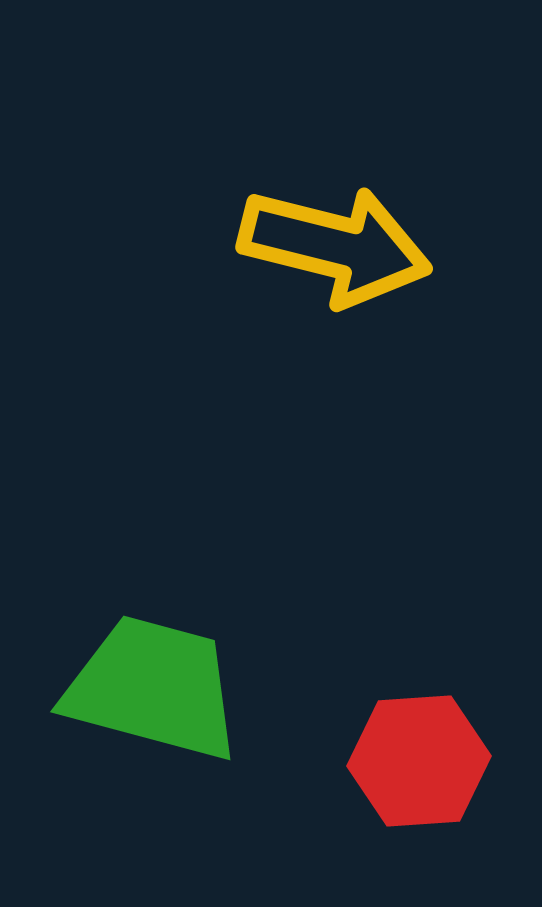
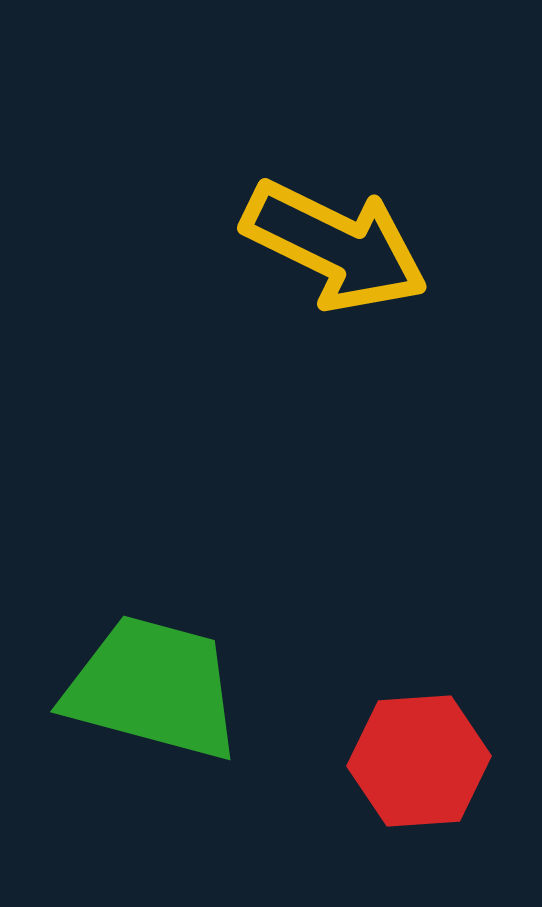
yellow arrow: rotated 12 degrees clockwise
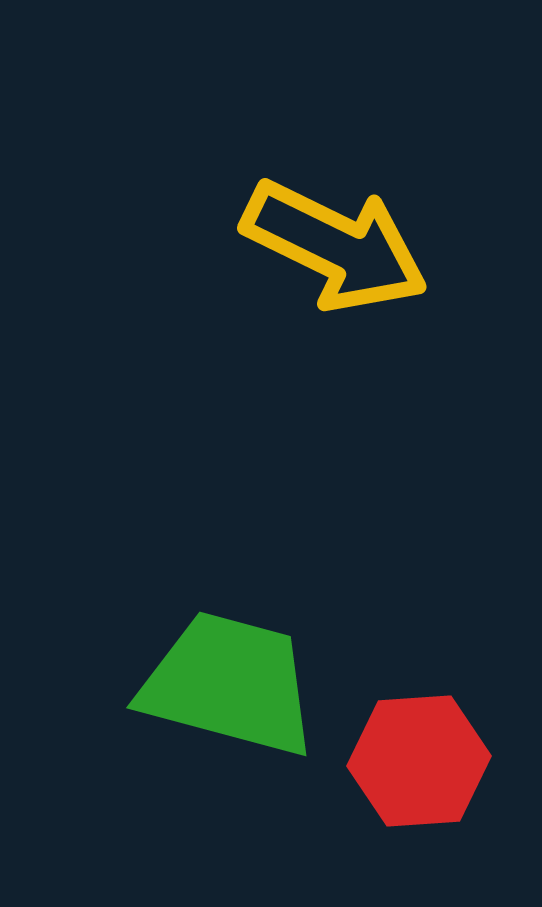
green trapezoid: moved 76 px right, 4 px up
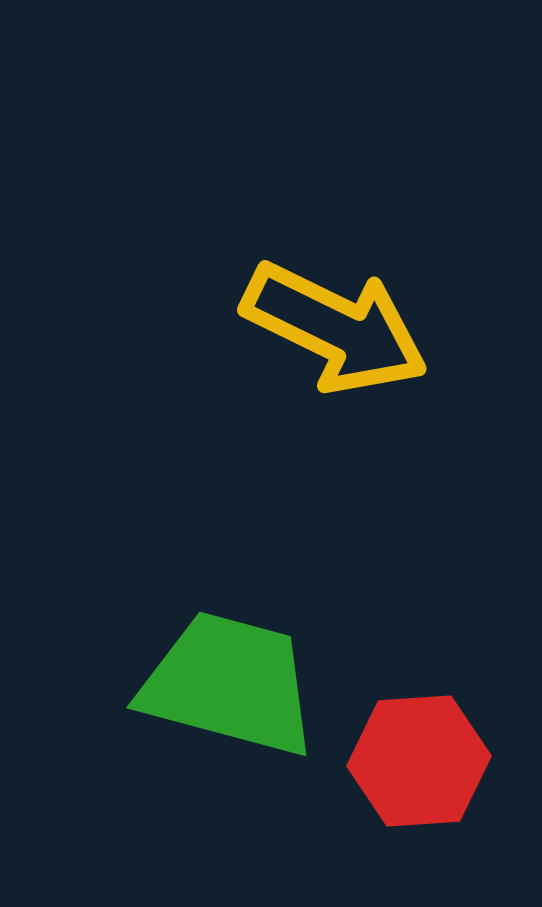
yellow arrow: moved 82 px down
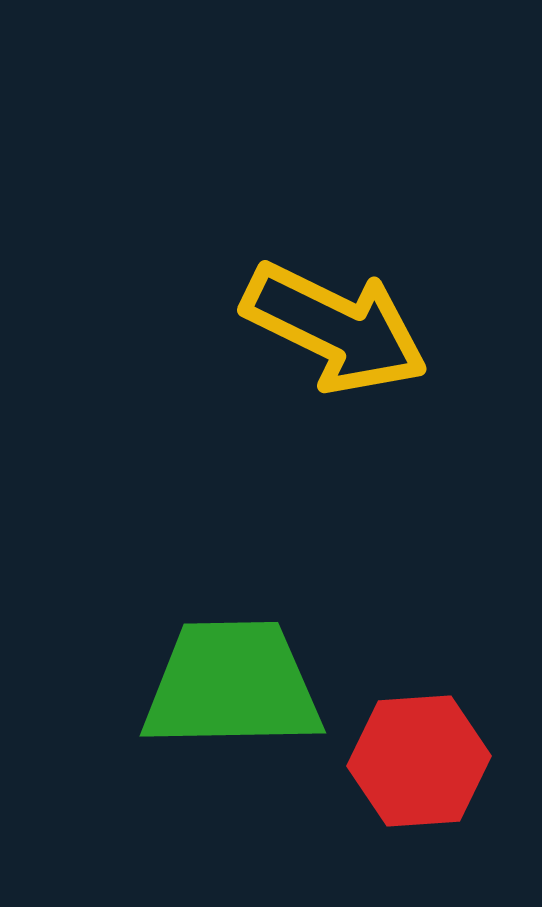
green trapezoid: moved 3 px right, 1 px down; rotated 16 degrees counterclockwise
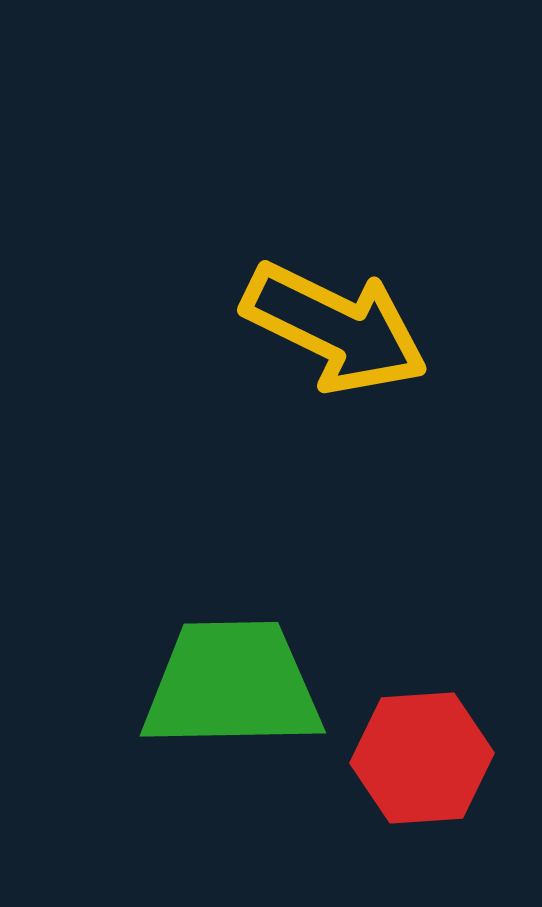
red hexagon: moved 3 px right, 3 px up
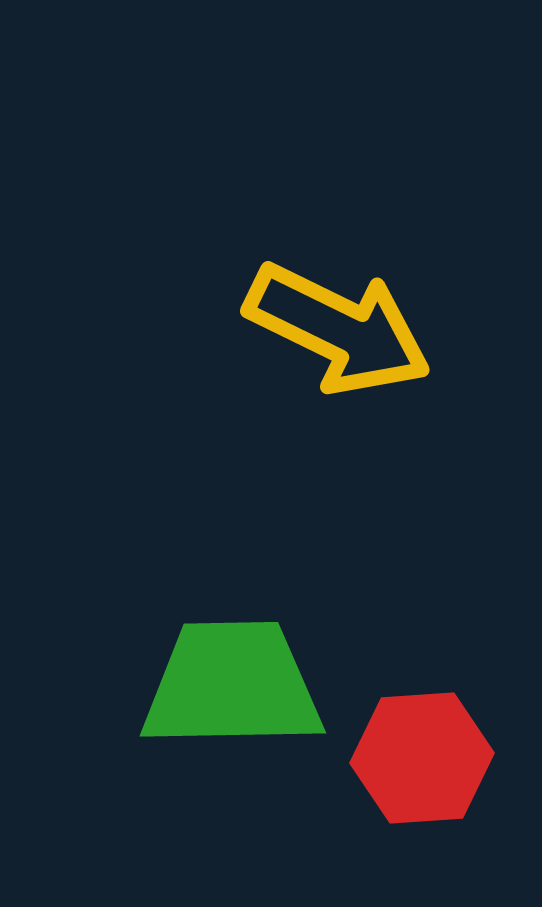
yellow arrow: moved 3 px right, 1 px down
